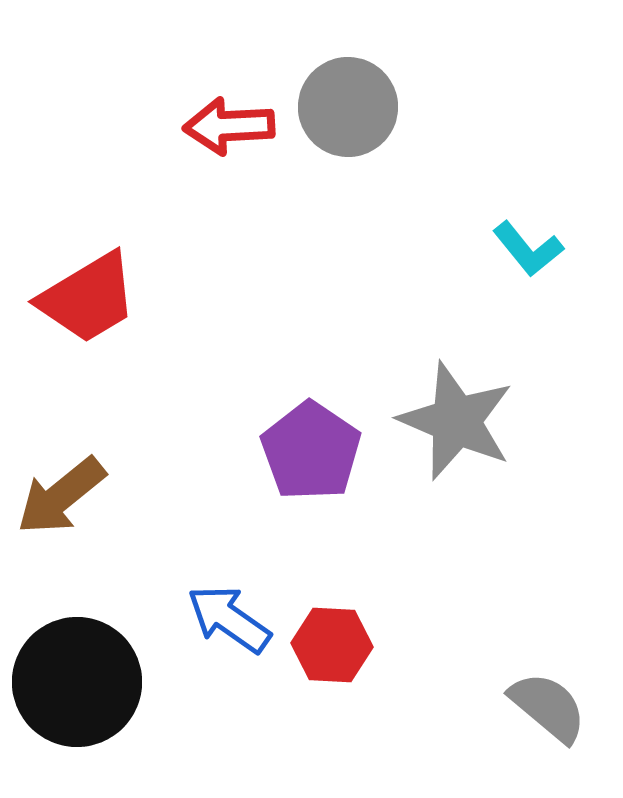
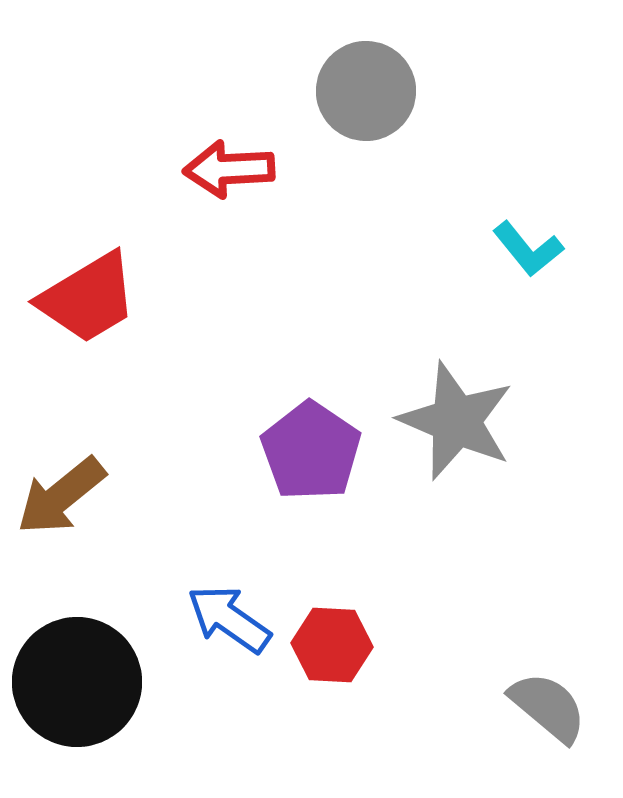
gray circle: moved 18 px right, 16 px up
red arrow: moved 43 px down
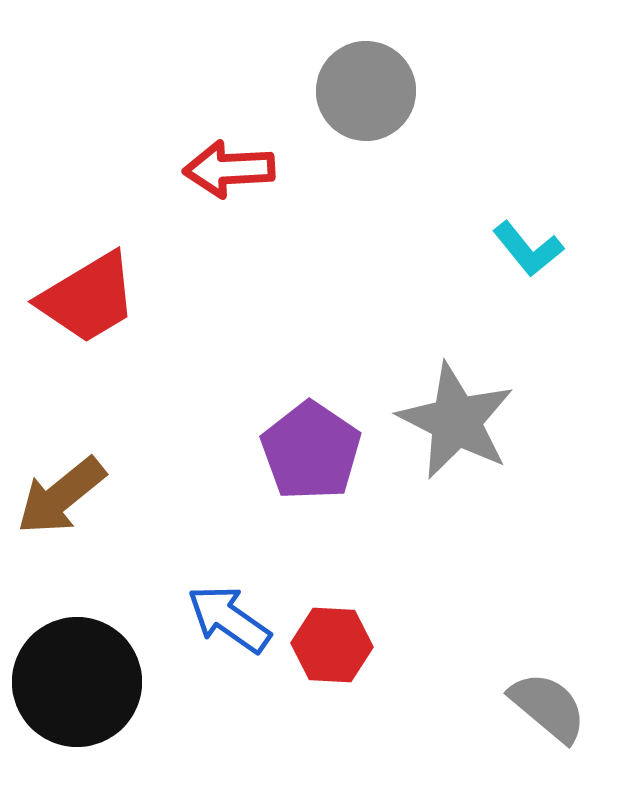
gray star: rotated 4 degrees clockwise
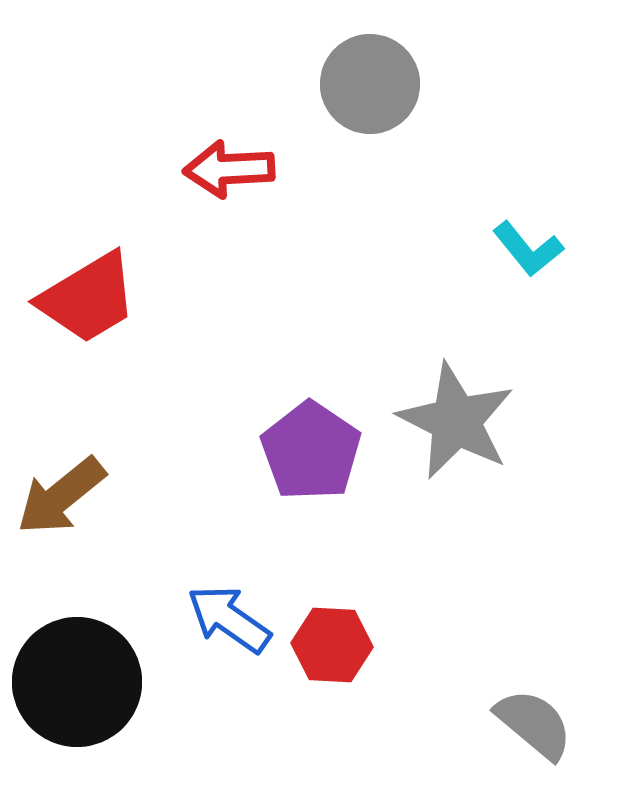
gray circle: moved 4 px right, 7 px up
gray semicircle: moved 14 px left, 17 px down
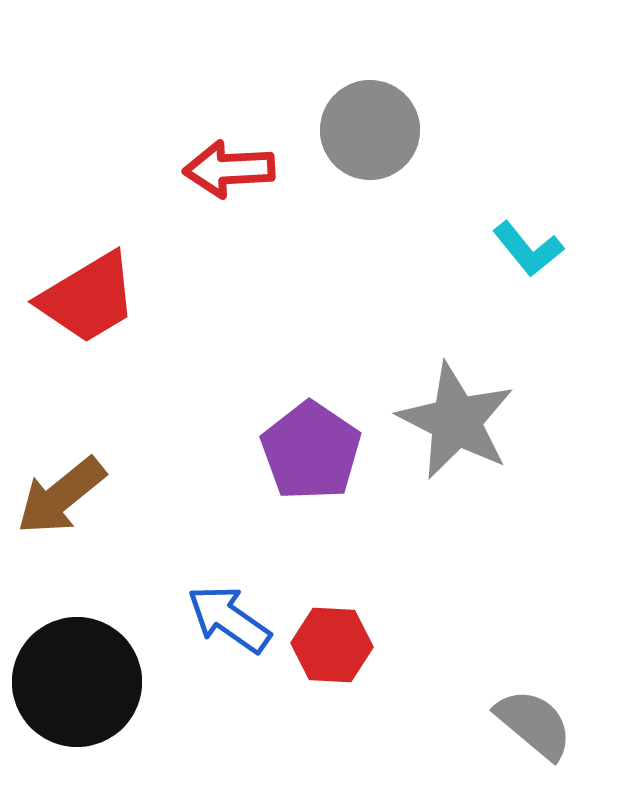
gray circle: moved 46 px down
